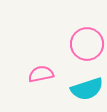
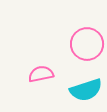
cyan semicircle: moved 1 px left, 1 px down
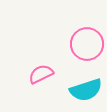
pink semicircle: rotated 15 degrees counterclockwise
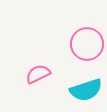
pink semicircle: moved 3 px left
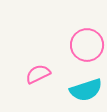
pink circle: moved 1 px down
